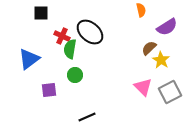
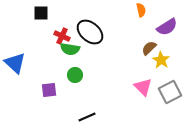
green semicircle: rotated 90 degrees counterclockwise
blue triangle: moved 14 px left, 4 px down; rotated 40 degrees counterclockwise
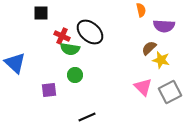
purple semicircle: moved 3 px left, 1 px up; rotated 35 degrees clockwise
yellow star: rotated 18 degrees counterclockwise
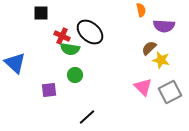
black line: rotated 18 degrees counterclockwise
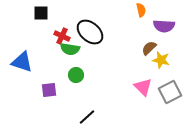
blue triangle: moved 7 px right, 1 px up; rotated 25 degrees counterclockwise
green circle: moved 1 px right
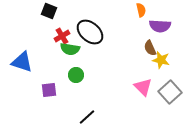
black square: moved 8 px right, 2 px up; rotated 21 degrees clockwise
purple semicircle: moved 4 px left
red cross: rotated 35 degrees clockwise
brown semicircle: moved 1 px right; rotated 70 degrees counterclockwise
gray square: rotated 15 degrees counterclockwise
